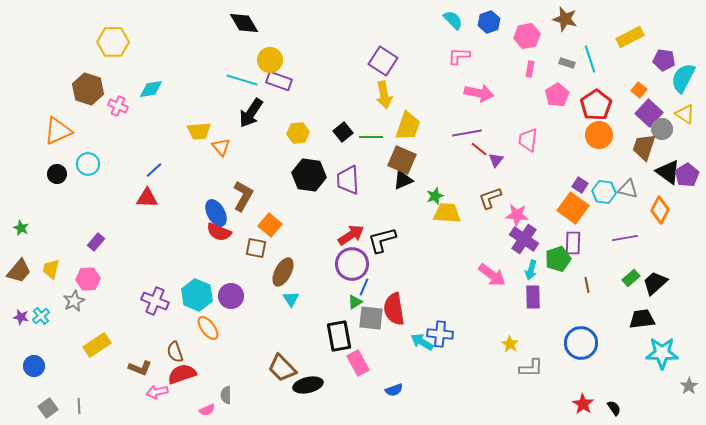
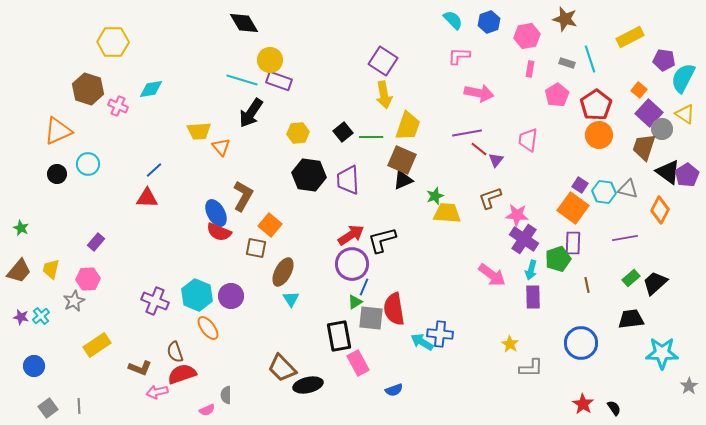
black trapezoid at (642, 319): moved 11 px left
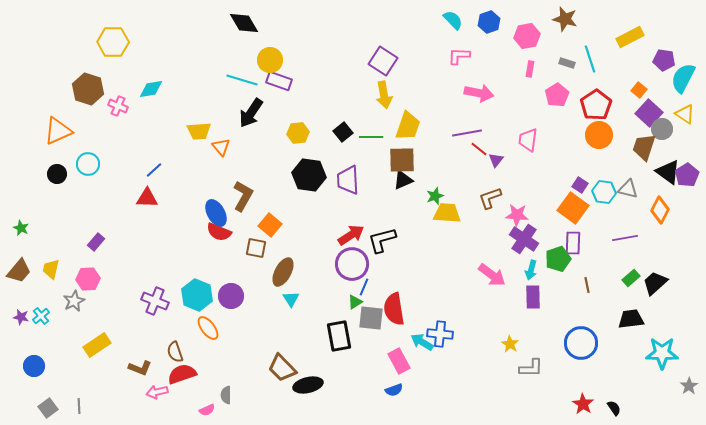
brown square at (402, 160): rotated 24 degrees counterclockwise
pink rectangle at (358, 363): moved 41 px right, 2 px up
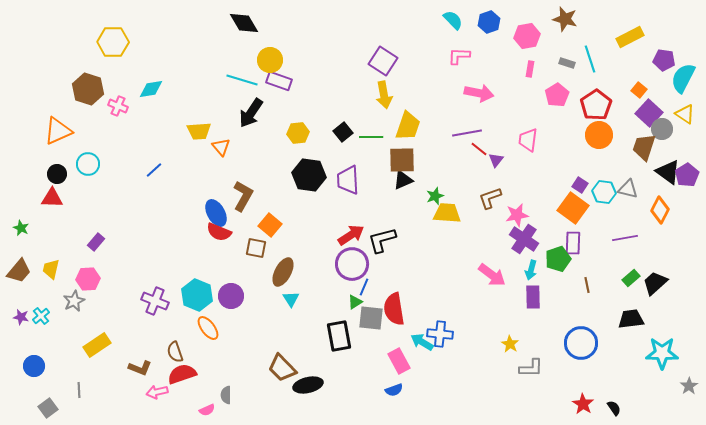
red triangle at (147, 198): moved 95 px left
pink star at (517, 215): rotated 15 degrees counterclockwise
gray line at (79, 406): moved 16 px up
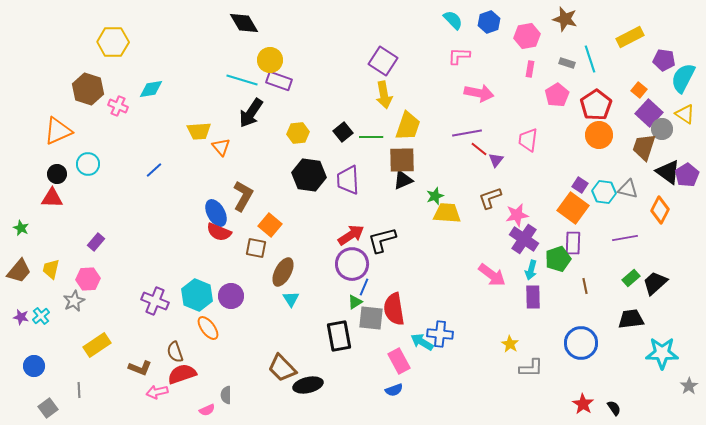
brown line at (587, 285): moved 2 px left, 1 px down
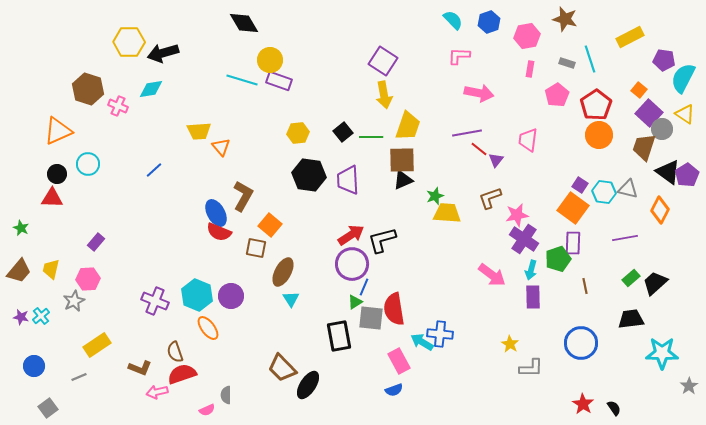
yellow hexagon at (113, 42): moved 16 px right
black arrow at (251, 113): moved 88 px left, 60 px up; rotated 40 degrees clockwise
black ellipse at (308, 385): rotated 44 degrees counterclockwise
gray line at (79, 390): moved 13 px up; rotated 70 degrees clockwise
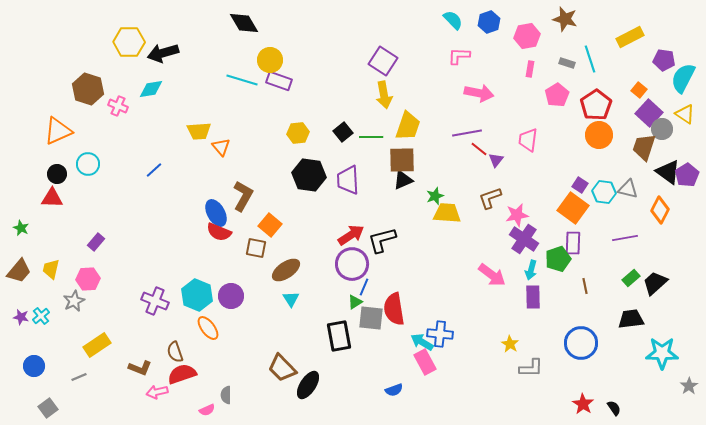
brown ellipse at (283, 272): moved 3 px right, 2 px up; rotated 28 degrees clockwise
pink rectangle at (399, 361): moved 26 px right, 1 px down
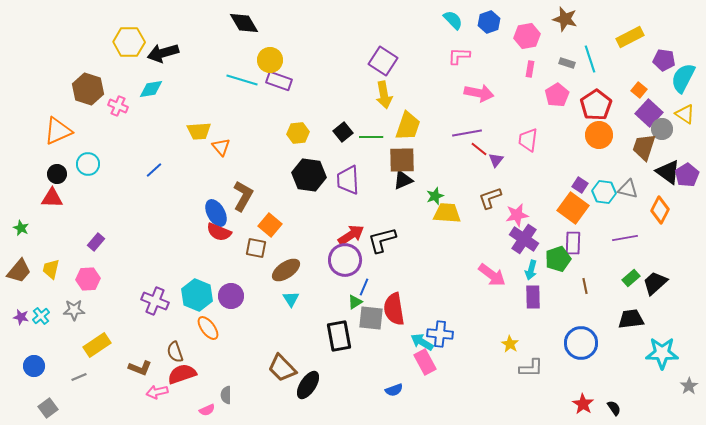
purple circle at (352, 264): moved 7 px left, 4 px up
gray star at (74, 301): moved 9 px down; rotated 25 degrees clockwise
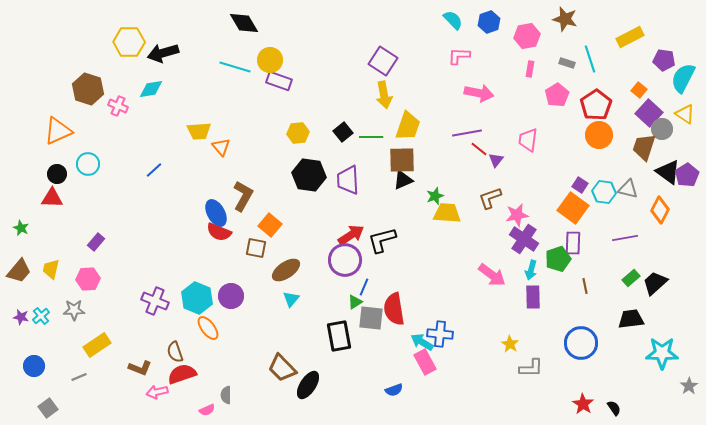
cyan line at (242, 80): moved 7 px left, 13 px up
cyan hexagon at (197, 295): moved 3 px down
cyan triangle at (291, 299): rotated 12 degrees clockwise
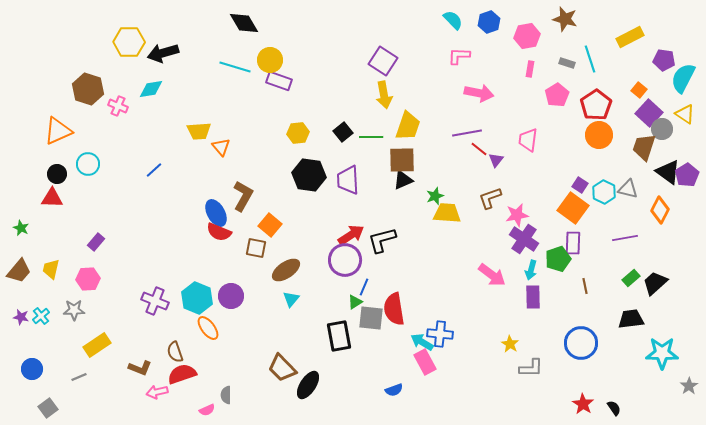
cyan hexagon at (604, 192): rotated 20 degrees clockwise
blue circle at (34, 366): moved 2 px left, 3 px down
